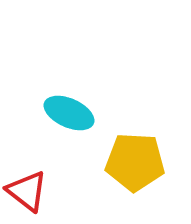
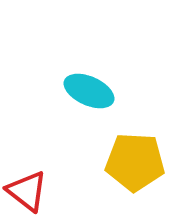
cyan ellipse: moved 20 px right, 22 px up
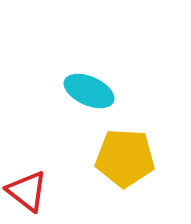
yellow pentagon: moved 10 px left, 4 px up
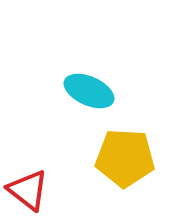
red triangle: moved 1 px right, 1 px up
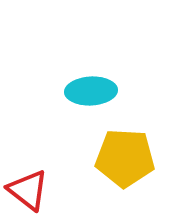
cyan ellipse: moved 2 px right; rotated 27 degrees counterclockwise
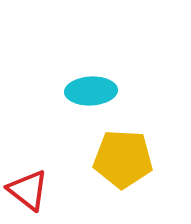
yellow pentagon: moved 2 px left, 1 px down
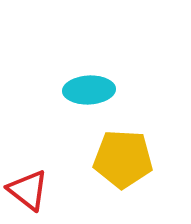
cyan ellipse: moved 2 px left, 1 px up
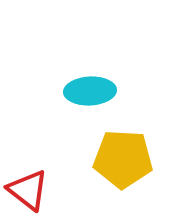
cyan ellipse: moved 1 px right, 1 px down
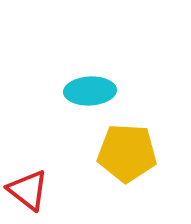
yellow pentagon: moved 4 px right, 6 px up
